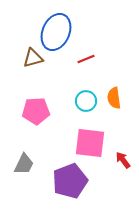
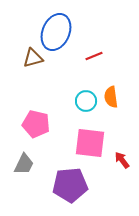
red line: moved 8 px right, 3 px up
orange semicircle: moved 3 px left, 1 px up
pink pentagon: moved 13 px down; rotated 16 degrees clockwise
red arrow: moved 1 px left
purple pentagon: moved 4 px down; rotated 16 degrees clockwise
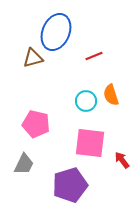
orange semicircle: moved 2 px up; rotated 10 degrees counterclockwise
purple pentagon: rotated 12 degrees counterclockwise
